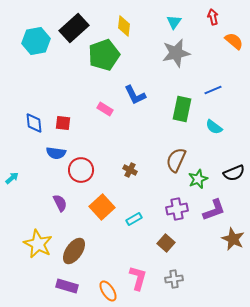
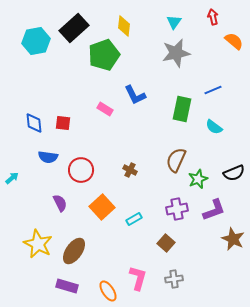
blue semicircle: moved 8 px left, 4 px down
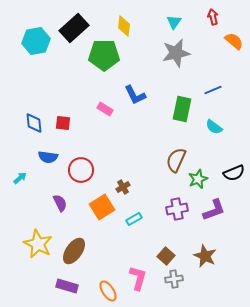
green pentagon: rotated 20 degrees clockwise
brown cross: moved 7 px left, 17 px down; rotated 32 degrees clockwise
cyan arrow: moved 8 px right
orange square: rotated 10 degrees clockwise
brown star: moved 28 px left, 17 px down
brown square: moved 13 px down
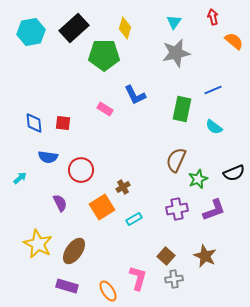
yellow diamond: moved 1 px right, 2 px down; rotated 10 degrees clockwise
cyan hexagon: moved 5 px left, 9 px up
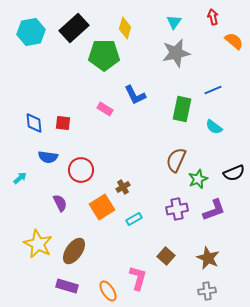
brown star: moved 3 px right, 2 px down
gray cross: moved 33 px right, 12 px down
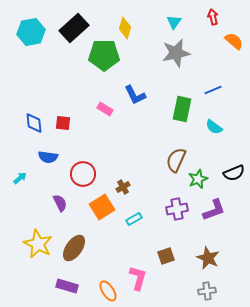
red circle: moved 2 px right, 4 px down
brown ellipse: moved 3 px up
brown square: rotated 30 degrees clockwise
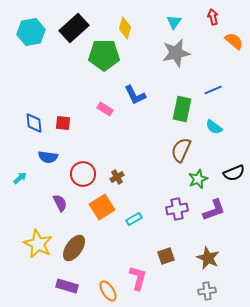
brown semicircle: moved 5 px right, 10 px up
brown cross: moved 6 px left, 10 px up
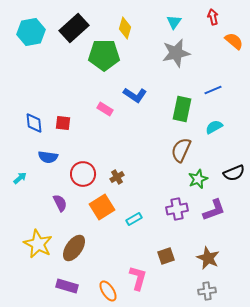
blue L-shape: rotated 30 degrees counterclockwise
cyan semicircle: rotated 114 degrees clockwise
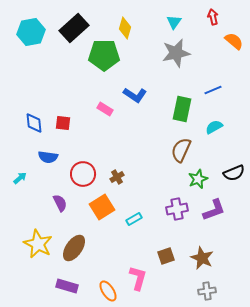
brown star: moved 6 px left
